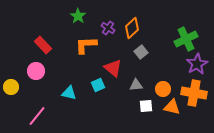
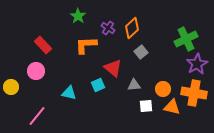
gray triangle: moved 2 px left
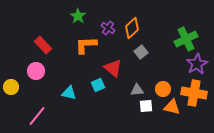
gray triangle: moved 3 px right, 5 px down
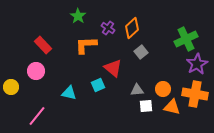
orange cross: moved 1 px right, 1 px down
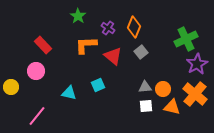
orange diamond: moved 2 px right, 1 px up; rotated 25 degrees counterclockwise
red triangle: moved 12 px up
gray triangle: moved 8 px right, 3 px up
orange cross: rotated 30 degrees clockwise
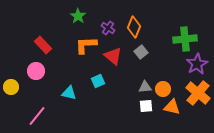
green cross: moved 1 px left; rotated 20 degrees clockwise
cyan square: moved 4 px up
orange cross: moved 3 px right, 1 px up
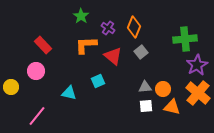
green star: moved 3 px right
purple star: moved 1 px down
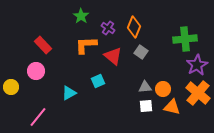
gray square: rotated 16 degrees counterclockwise
cyan triangle: rotated 42 degrees counterclockwise
pink line: moved 1 px right, 1 px down
